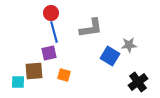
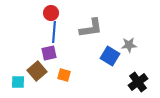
blue line: rotated 20 degrees clockwise
brown square: moved 3 px right; rotated 36 degrees counterclockwise
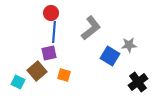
gray L-shape: rotated 30 degrees counterclockwise
cyan square: rotated 24 degrees clockwise
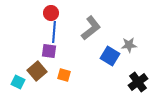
purple square: moved 2 px up; rotated 21 degrees clockwise
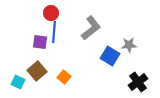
purple square: moved 9 px left, 9 px up
orange square: moved 2 px down; rotated 24 degrees clockwise
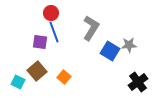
gray L-shape: rotated 20 degrees counterclockwise
blue line: rotated 25 degrees counterclockwise
blue square: moved 5 px up
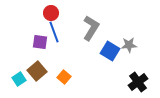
cyan square: moved 1 px right, 3 px up; rotated 32 degrees clockwise
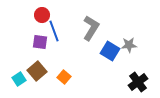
red circle: moved 9 px left, 2 px down
blue line: moved 1 px up
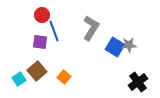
blue square: moved 5 px right, 4 px up
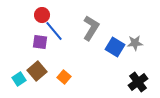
blue line: rotated 20 degrees counterclockwise
gray star: moved 6 px right, 2 px up
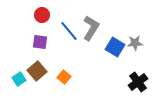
blue line: moved 15 px right
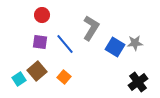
blue line: moved 4 px left, 13 px down
